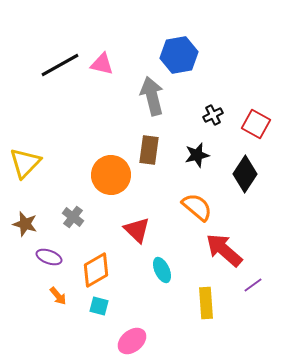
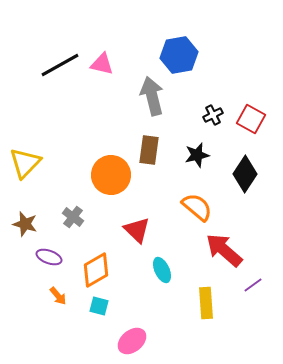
red square: moved 5 px left, 5 px up
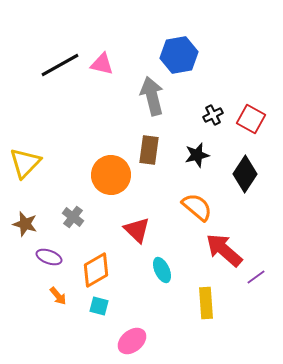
purple line: moved 3 px right, 8 px up
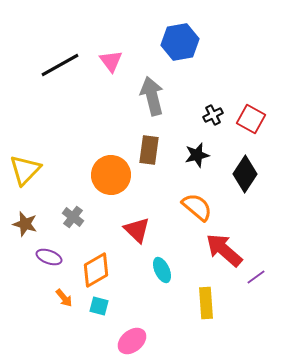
blue hexagon: moved 1 px right, 13 px up
pink triangle: moved 9 px right, 3 px up; rotated 40 degrees clockwise
yellow triangle: moved 7 px down
orange arrow: moved 6 px right, 2 px down
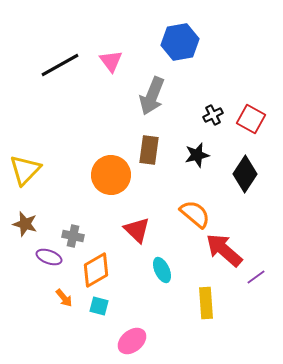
gray arrow: rotated 144 degrees counterclockwise
orange semicircle: moved 2 px left, 7 px down
gray cross: moved 19 px down; rotated 25 degrees counterclockwise
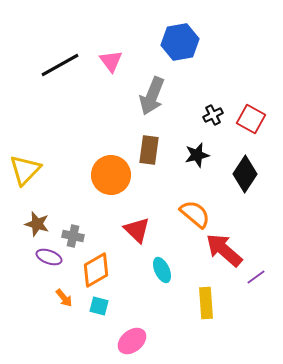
brown star: moved 12 px right
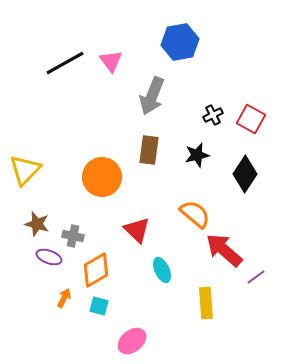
black line: moved 5 px right, 2 px up
orange circle: moved 9 px left, 2 px down
orange arrow: rotated 114 degrees counterclockwise
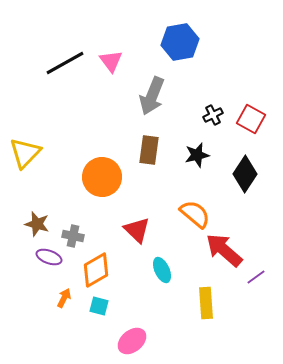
yellow triangle: moved 17 px up
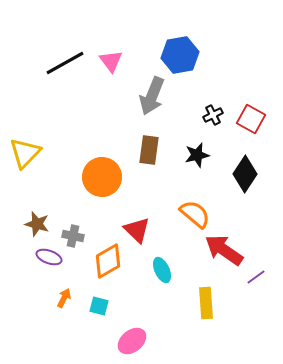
blue hexagon: moved 13 px down
red arrow: rotated 6 degrees counterclockwise
orange diamond: moved 12 px right, 9 px up
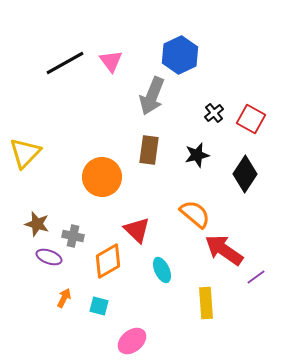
blue hexagon: rotated 15 degrees counterclockwise
black cross: moved 1 px right, 2 px up; rotated 12 degrees counterclockwise
